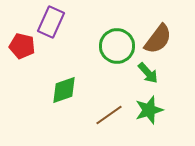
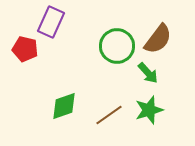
red pentagon: moved 3 px right, 3 px down
green diamond: moved 16 px down
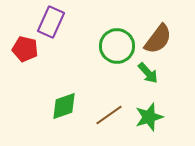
green star: moved 7 px down
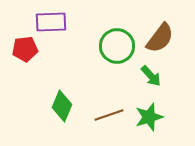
purple rectangle: rotated 64 degrees clockwise
brown semicircle: moved 2 px right, 1 px up
red pentagon: rotated 20 degrees counterclockwise
green arrow: moved 3 px right, 3 px down
green diamond: moved 2 px left; rotated 48 degrees counterclockwise
brown line: rotated 16 degrees clockwise
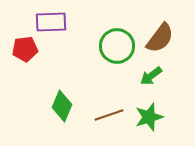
green arrow: rotated 95 degrees clockwise
